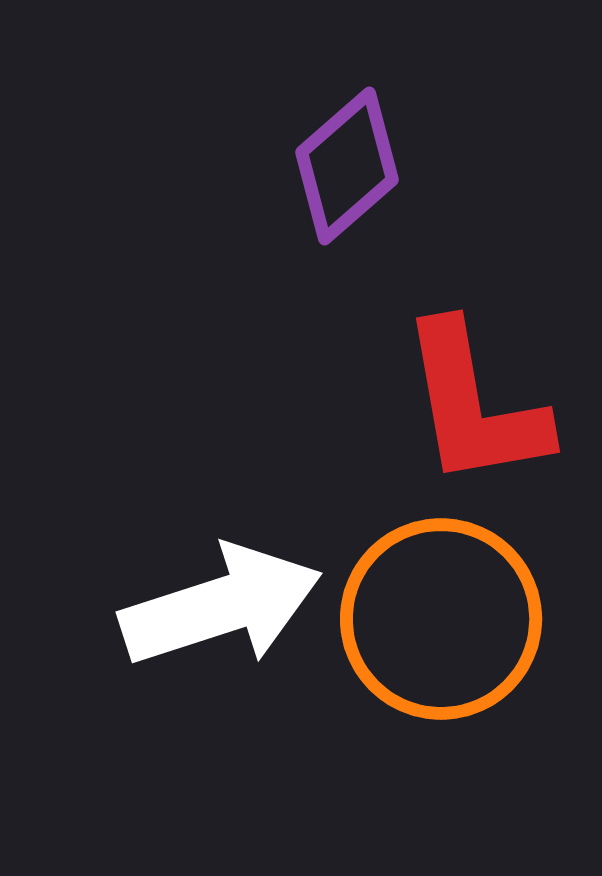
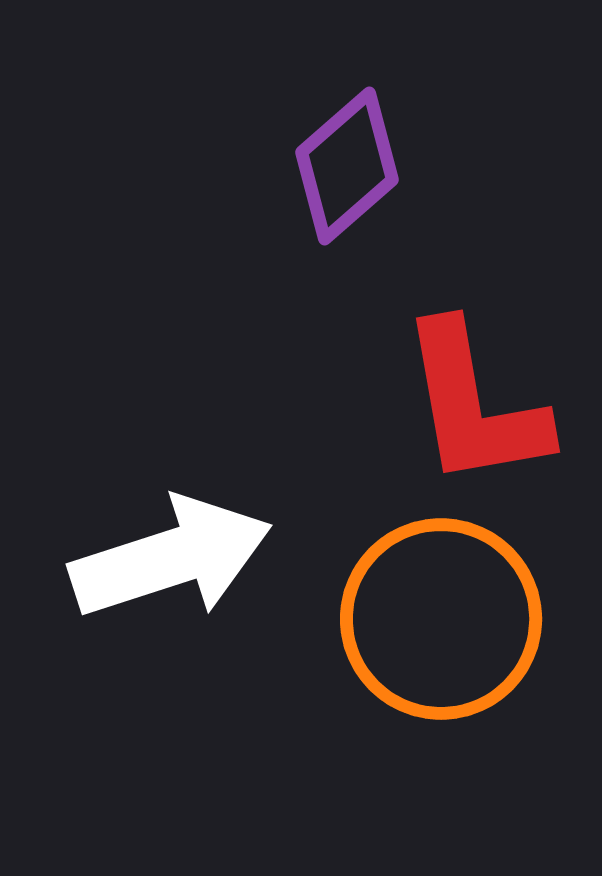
white arrow: moved 50 px left, 48 px up
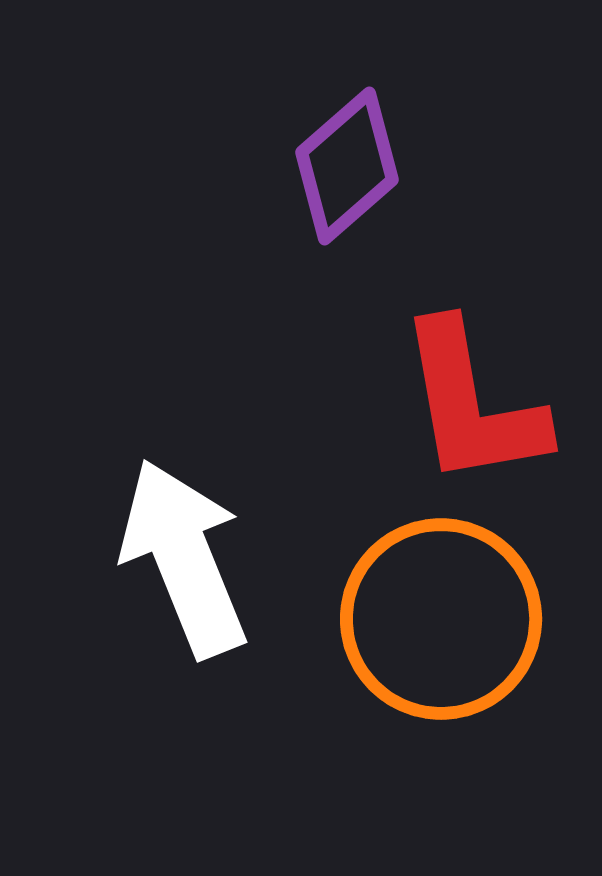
red L-shape: moved 2 px left, 1 px up
white arrow: moved 13 px right; rotated 94 degrees counterclockwise
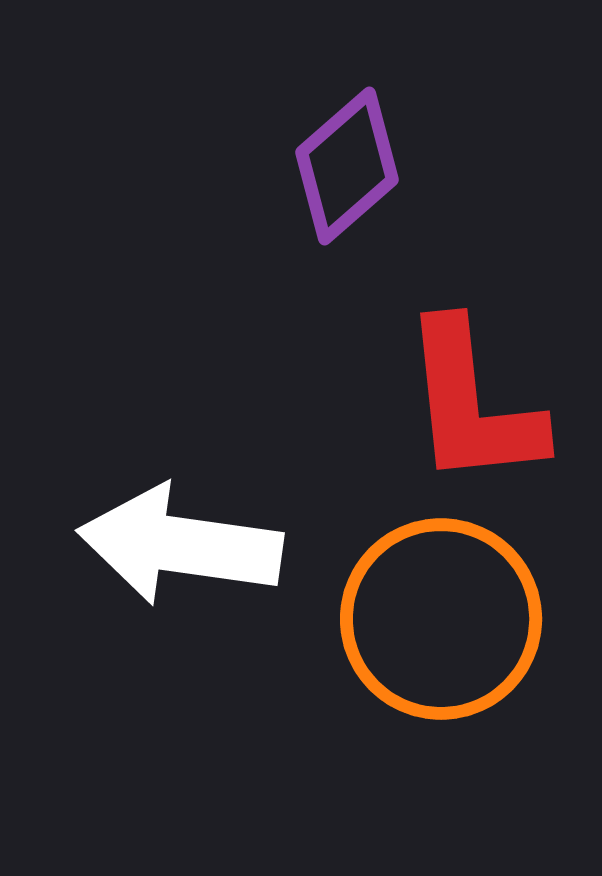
red L-shape: rotated 4 degrees clockwise
white arrow: moved 4 px left, 13 px up; rotated 60 degrees counterclockwise
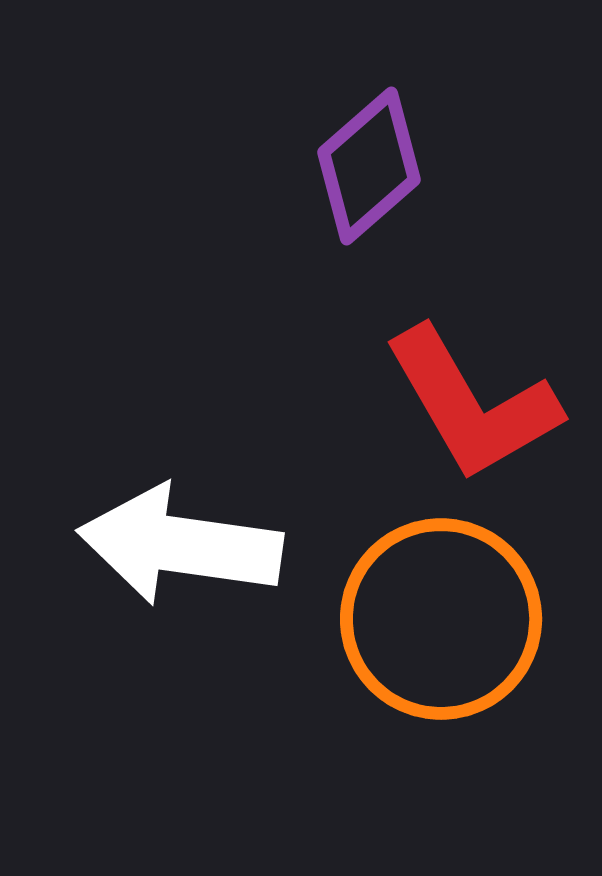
purple diamond: moved 22 px right
red L-shape: rotated 24 degrees counterclockwise
